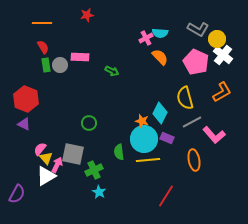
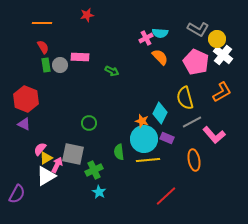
yellow triangle: rotated 40 degrees clockwise
red line: rotated 15 degrees clockwise
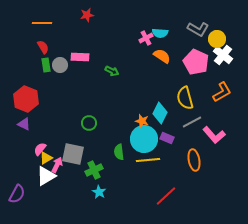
orange semicircle: moved 2 px right, 1 px up; rotated 12 degrees counterclockwise
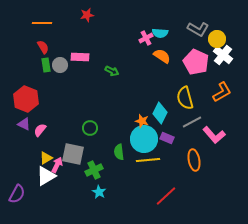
green circle: moved 1 px right, 5 px down
pink semicircle: moved 19 px up
